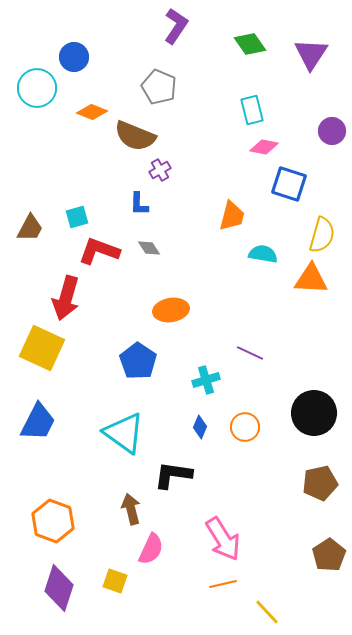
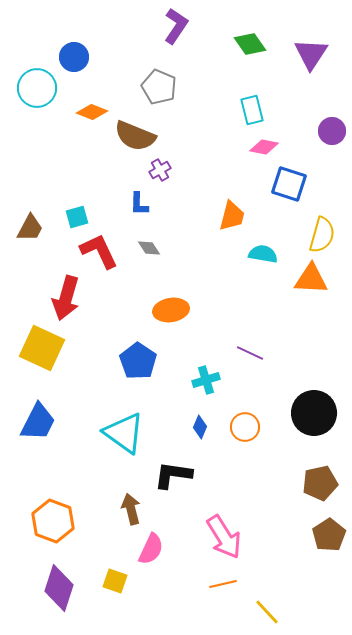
red L-shape at (99, 251): rotated 45 degrees clockwise
pink arrow at (223, 539): moved 1 px right, 2 px up
brown pentagon at (329, 555): moved 20 px up
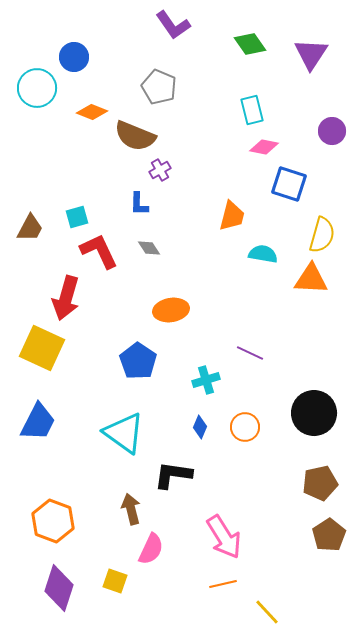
purple L-shape at (176, 26): moved 3 px left, 1 px up; rotated 111 degrees clockwise
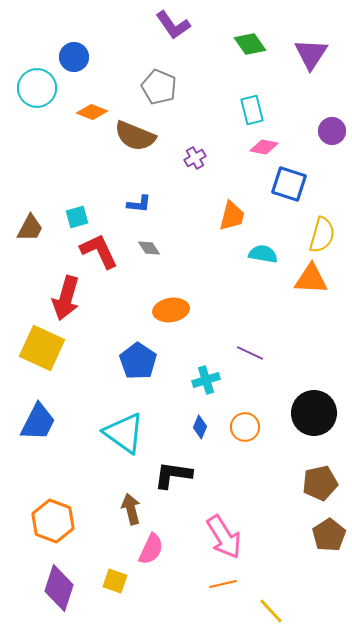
purple cross at (160, 170): moved 35 px right, 12 px up
blue L-shape at (139, 204): rotated 85 degrees counterclockwise
yellow line at (267, 612): moved 4 px right, 1 px up
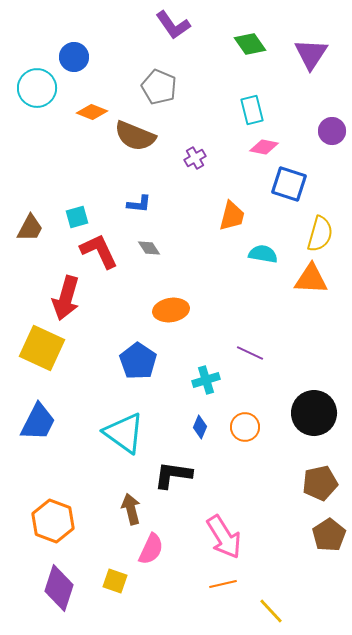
yellow semicircle at (322, 235): moved 2 px left, 1 px up
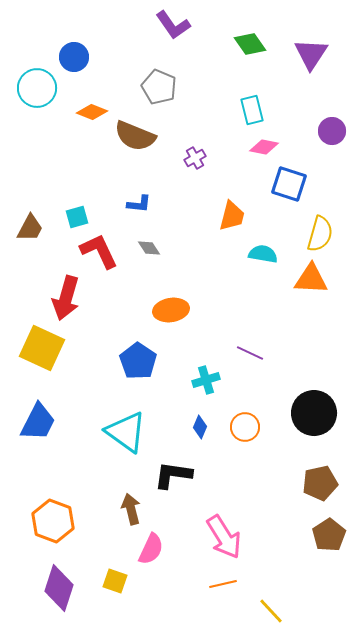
cyan triangle at (124, 433): moved 2 px right, 1 px up
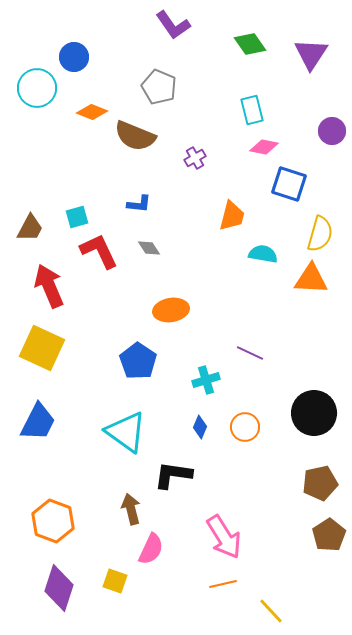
red arrow at (66, 298): moved 17 px left, 12 px up; rotated 141 degrees clockwise
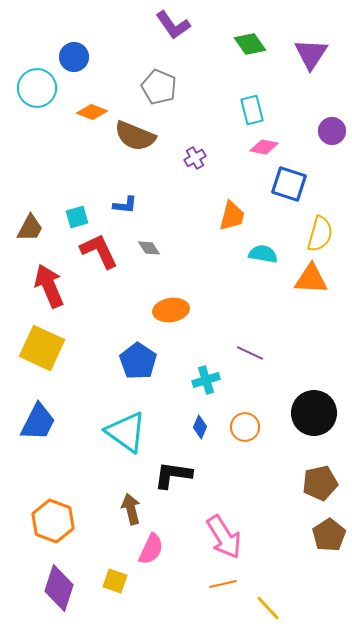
blue L-shape at (139, 204): moved 14 px left, 1 px down
yellow line at (271, 611): moved 3 px left, 3 px up
